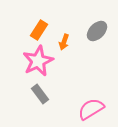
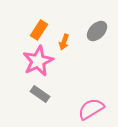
gray rectangle: rotated 18 degrees counterclockwise
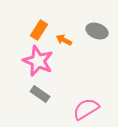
gray ellipse: rotated 65 degrees clockwise
orange arrow: moved 2 px up; rotated 98 degrees clockwise
pink star: rotated 24 degrees counterclockwise
pink semicircle: moved 5 px left
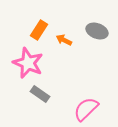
pink star: moved 10 px left, 2 px down
pink semicircle: rotated 12 degrees counterclockwise
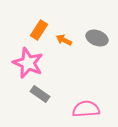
gray ellipse: moved 7 px down
pink semicircle: rotated 40 degrees clockwise
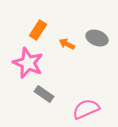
orange rectangle: moved 1 px left
orange arrow: moved 3 px right, 4 px down
gray rectangle: moved 4 px right
pink semicircle: rotated 20 degrees counterclockwise
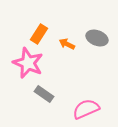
orange rectangle: moved 1 px right, 4 px down
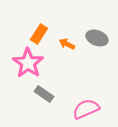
pink star: rotated 12 degrees clockwise
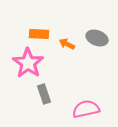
orange rectangle: rotated 60 degrees clockwise
gray rectangle: rotated 36 degrees clockwise
pink semicircle: rotated 12 degrees clockwise
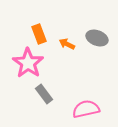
orange rectangle: rotated 66 degrees clockwise
gray rectangle: rotated 18 degrees counterclockwise
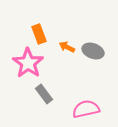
gray ellipse: moved 4 px left, 13 px down
orange arrow: moved 3 px down
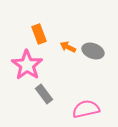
orange arrow: moved 1 px right
pink star: moved 1 px left, 2 px down
